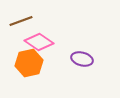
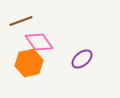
pink diamond: rotated 20 degrees clockwise
purple ellipse: rotated 55 degrees counterclockwise
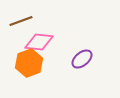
pink diamond: rotated 48 degrees counterclockwise
orange hexagon: rotated 8 degrees counterclockwise
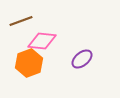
pink diamond: moved 3 px right, 1 px up
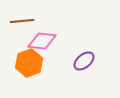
brown line: moved 1 px right; rotated 15 degrees clockwise
purple ellipse: moved 2 px right, 2 px down
